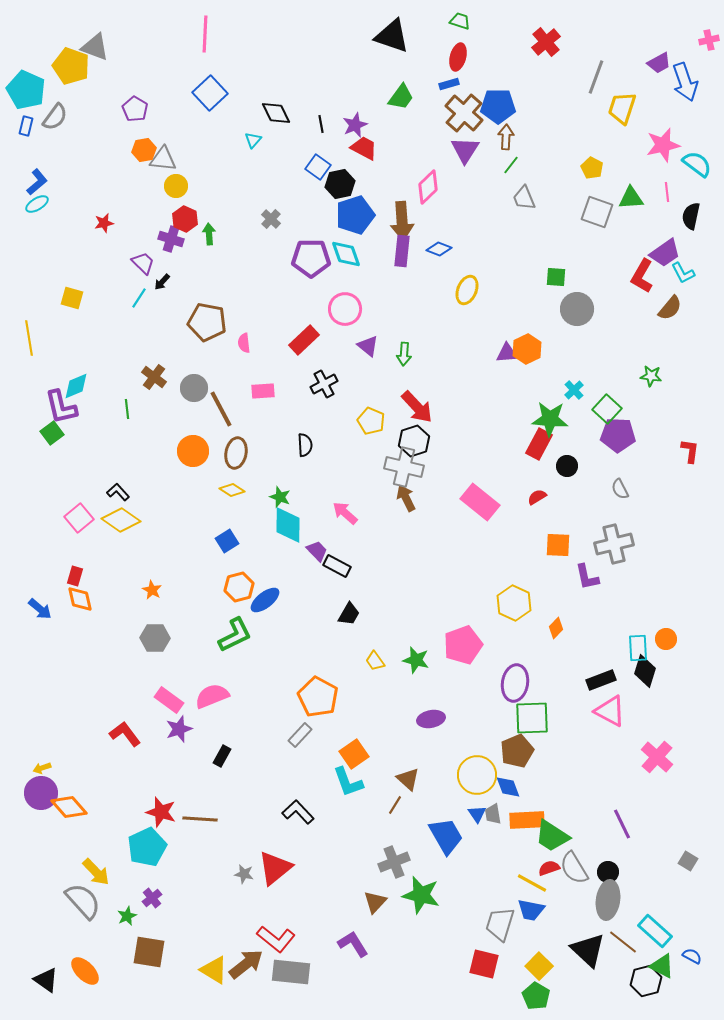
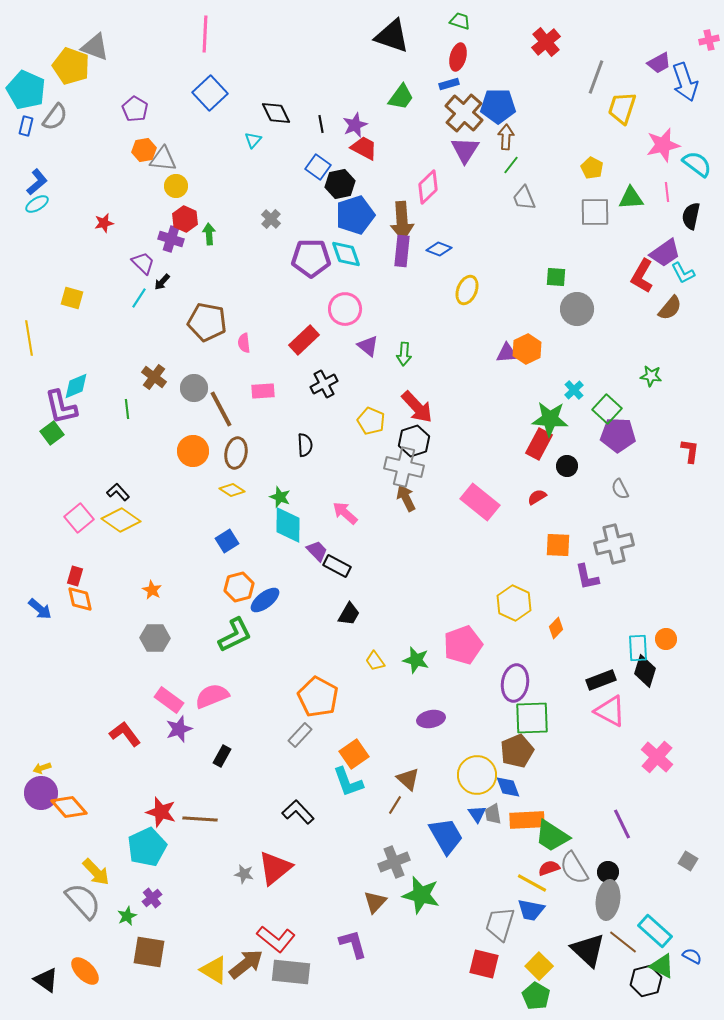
gray square at (597, 212): moved 2 px left; rotated 20 degrees counterclockwise
purple L-shape at (353, 944): rotated 16 degrees clockwise
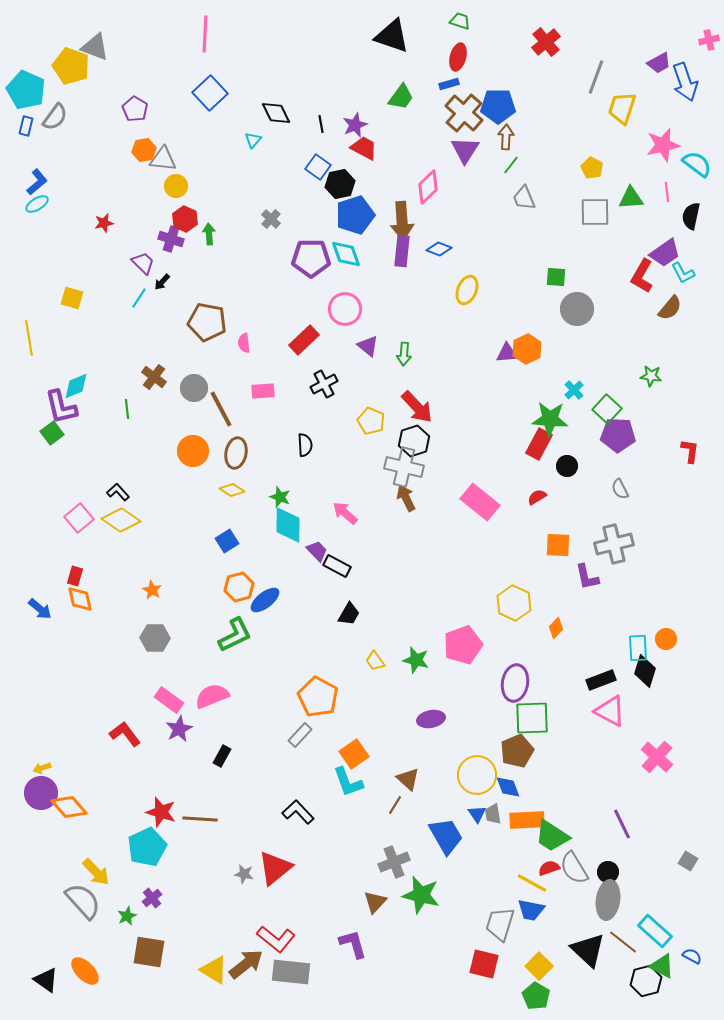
purple star at (179, 729): rotated 8 degrees counterclockwise
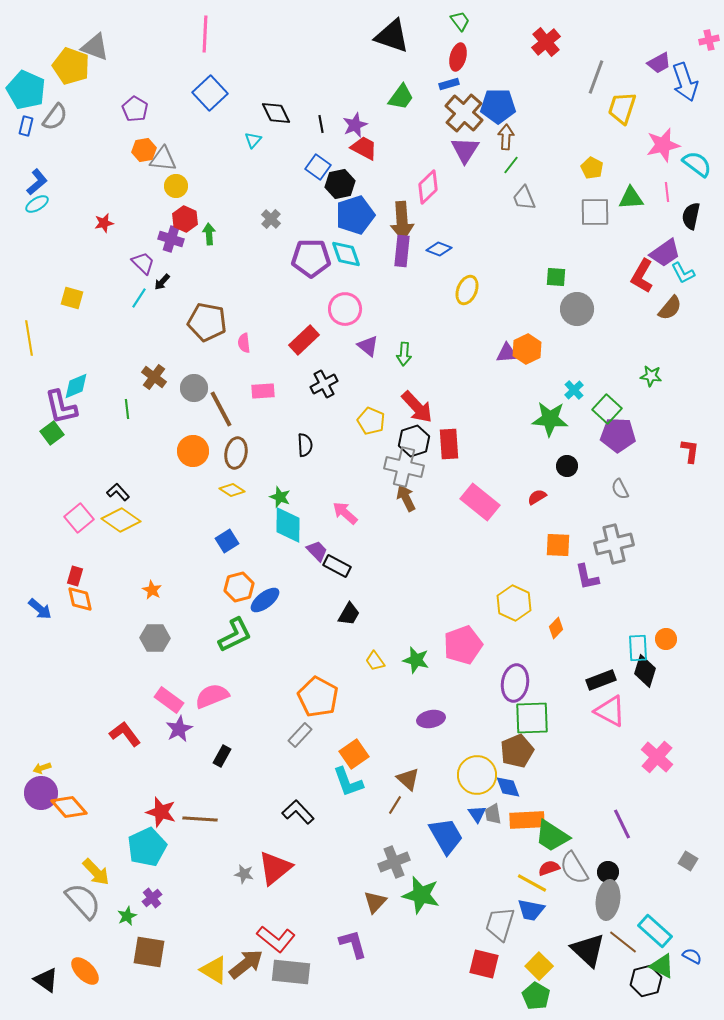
green trapezoid at (460, 21): rotated 35 degrees clockwise
red rectangle at (539, 444): moved 90 px left; rotated 32 degrees counterclockwise
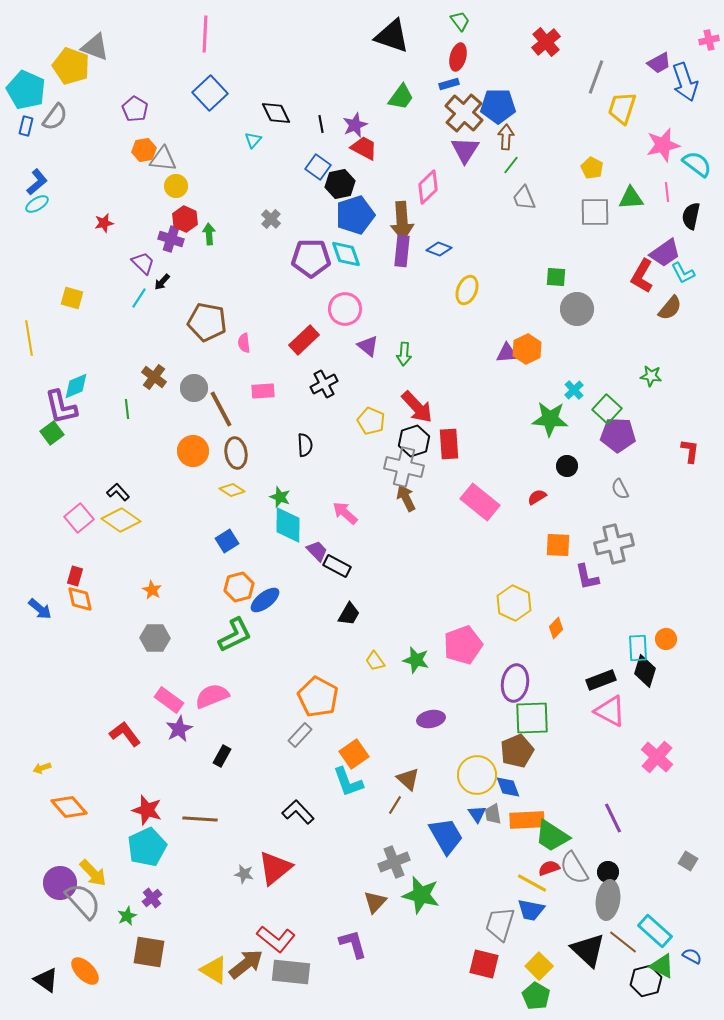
brown ellipse at (236, 453): rotated 20 degrees counterclockwise
purple circle at (41, 793): moved 19 px right, 90 px down
red star at (161, 812): moved 14 px left, 2 px up
purple line at (622, 824): moved 9 px left, 6 px up
yellow arrow at (96, 872): moved 3 px left, 1 px down
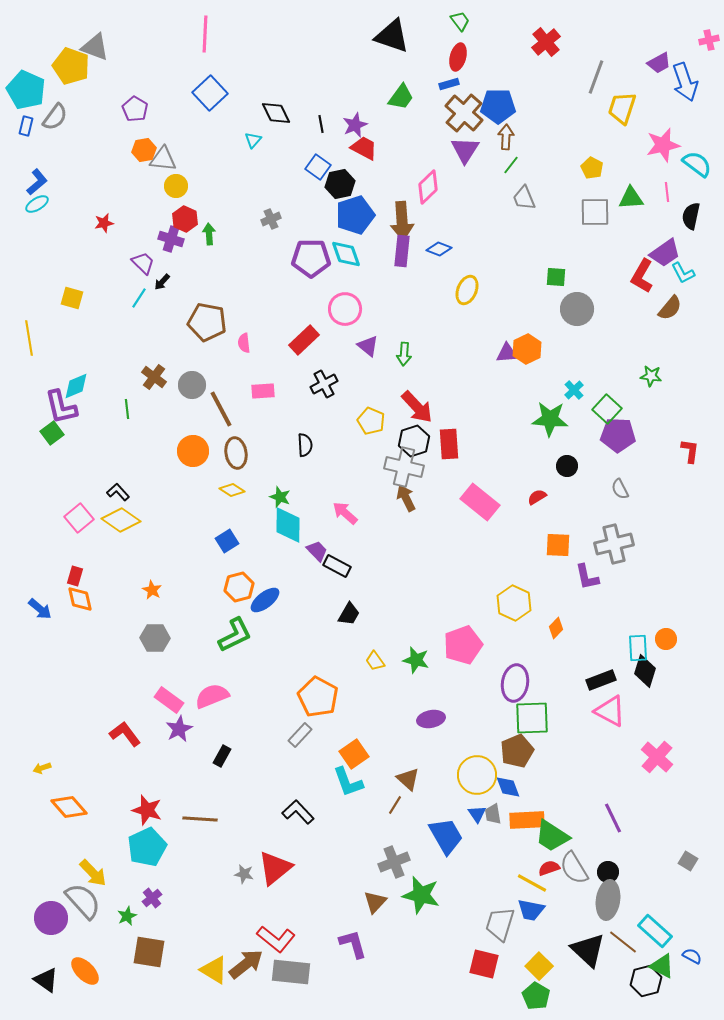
gray cross at (271, 219): rotated 24 degrees clockwise
gray circle at (194, 388): moved 2 px left, 3 px up
purple circle at (60, 883): moved 9 px left, 35 px down
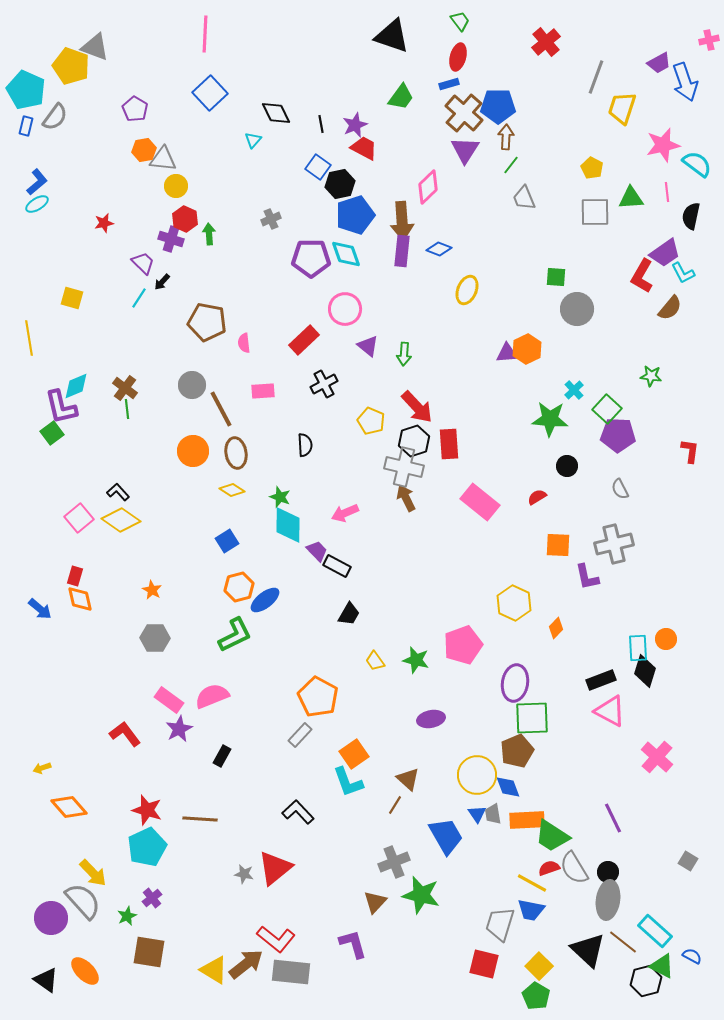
brown cross at (154, 377): moved 29 px left, 11 px down
pink arrow at (345, 513): rotated 64 degrees counterclockwise
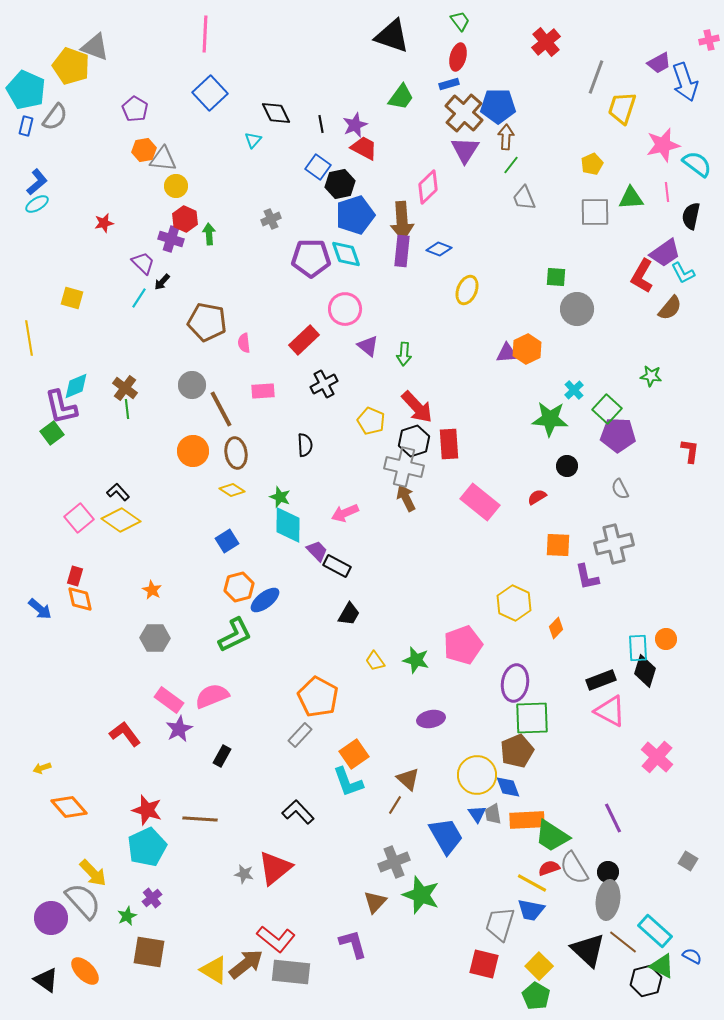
yellow pentagon at (592, 168): moved 4 px up; rotated 20 degrees clockwise
green star at (421, 895): rotated 6 degrees clockwise
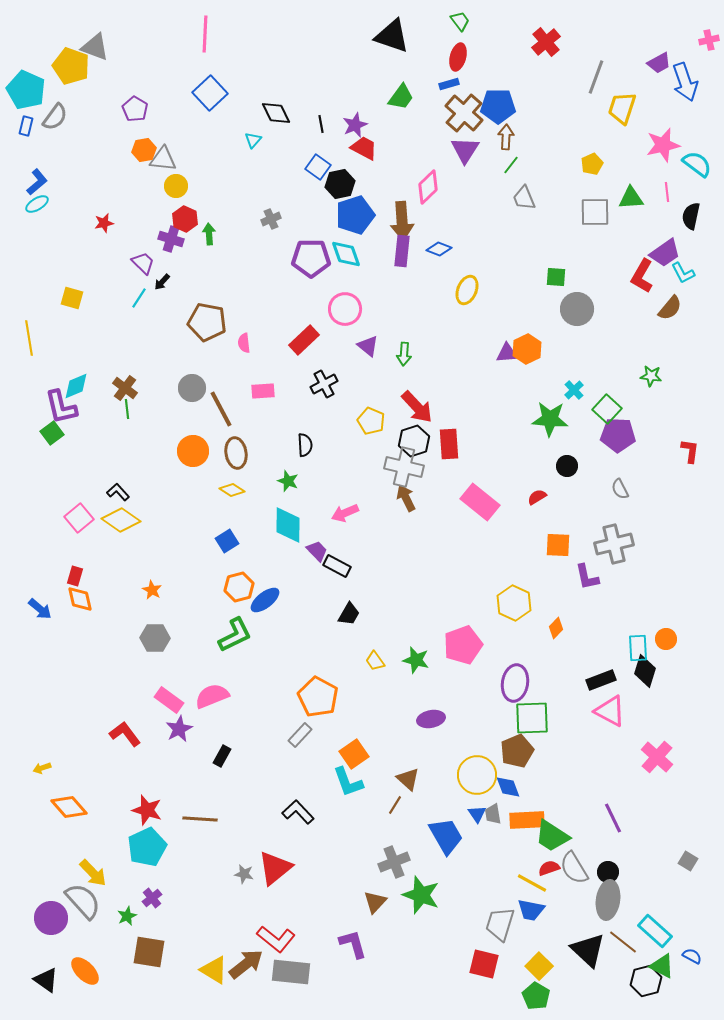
gray circle at (192, 385): moved 3 px down
green star at (280, 497): moved 8 px right, 16 px up
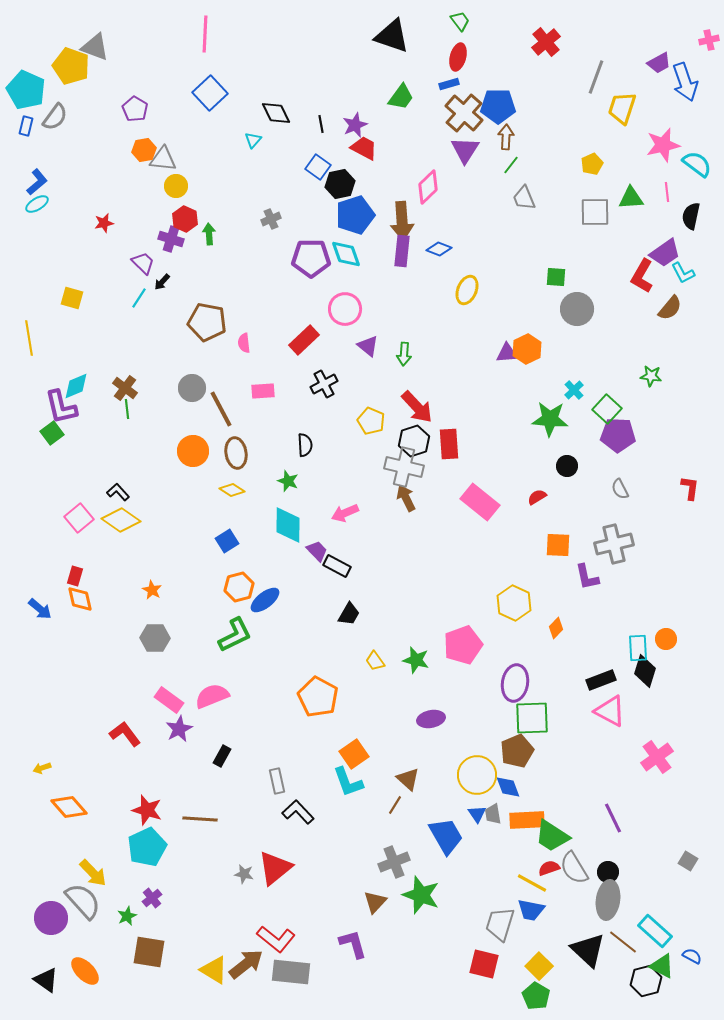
red L-shape at (690, 451): moved 37 px down
gray rectangle at (300, 735): moved 23 px left, 46 px down; rotated 55 degrees counterclockwise
pink cross at (657, 757): rotated 12 degrees clockwise
